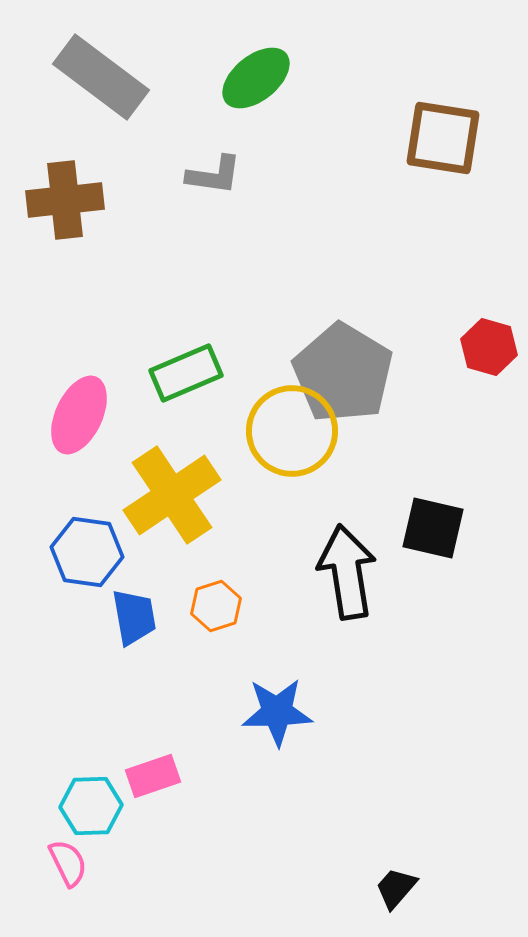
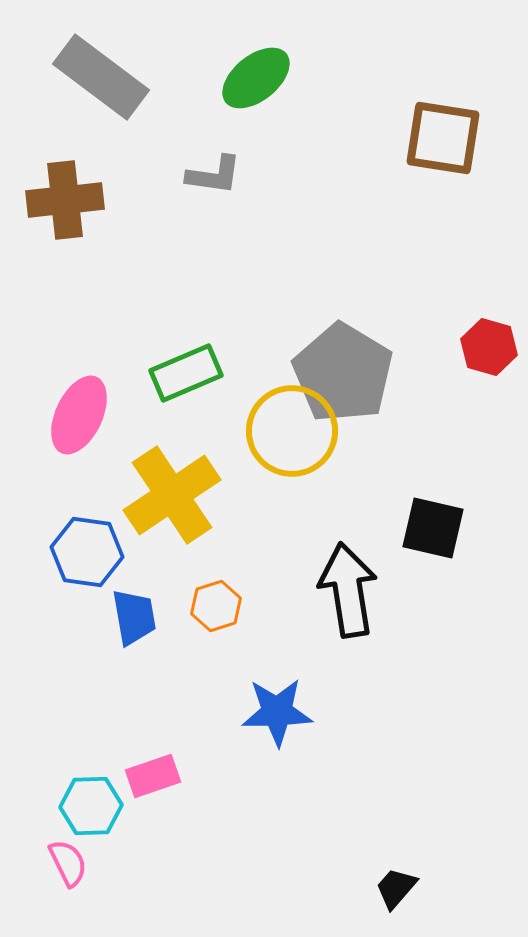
black arrow: moved 1 px right, 18 px down
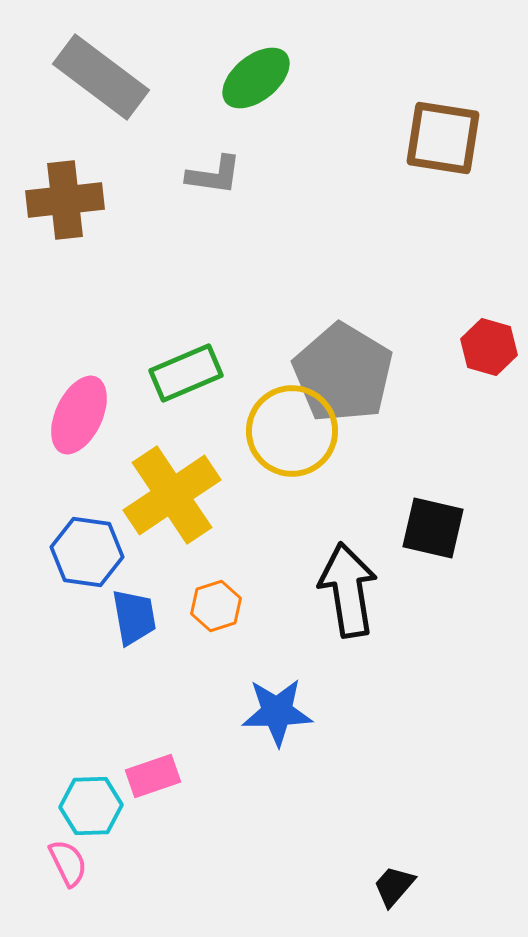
black trapezoid: moved 2 px left, 2 px up
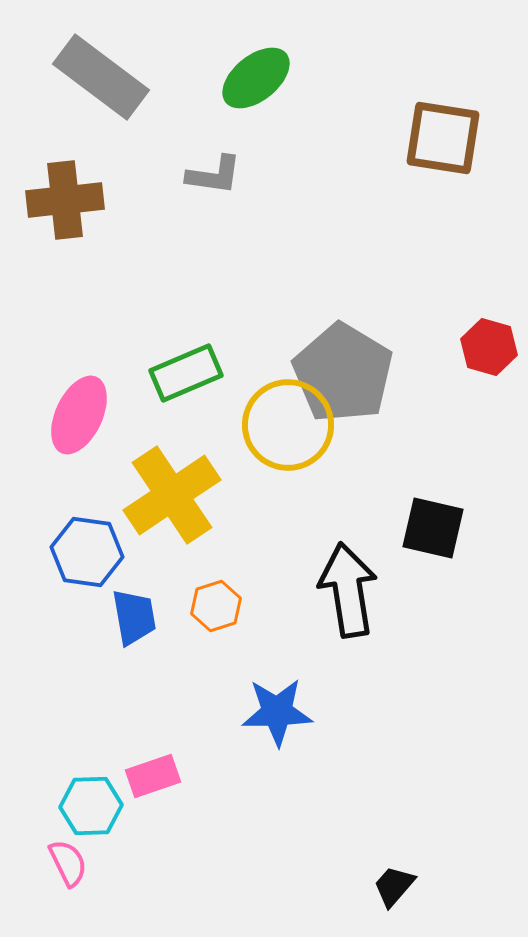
yellow circle: moved 4 px left, 6 px up
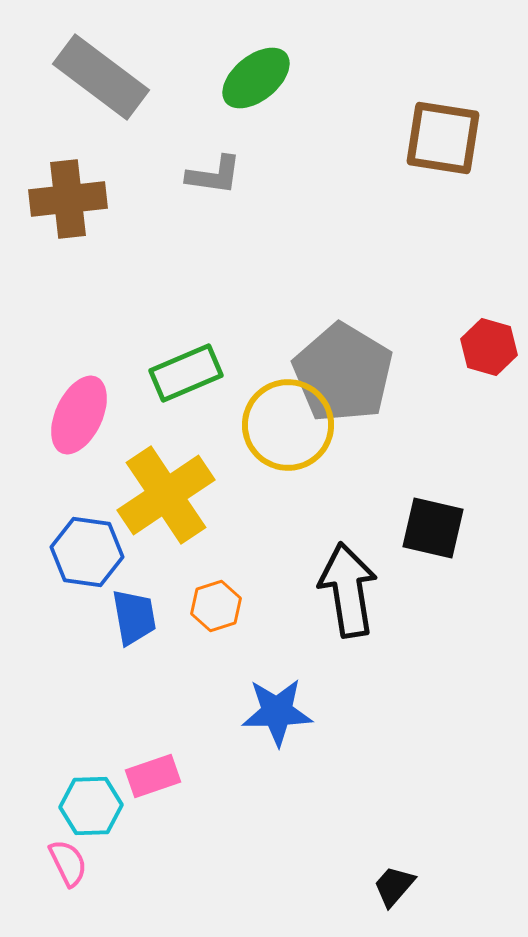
brown cross: moved 3 px right, 1 px up
yellow cross: moved 6 px left
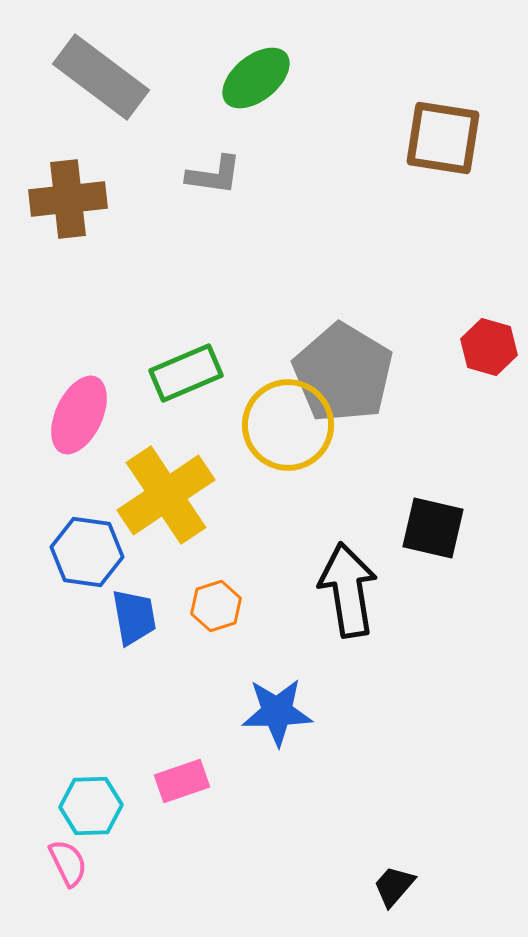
pink rectangle: moved 29 px right, 5 px down
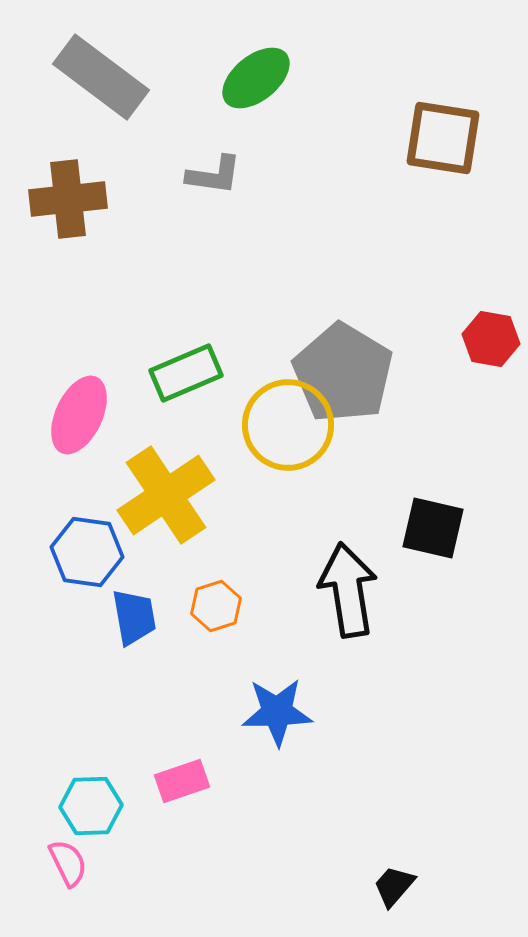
red hexagon: moved 2 px right, 8 px up; rotated 6 degrees counterclockwise
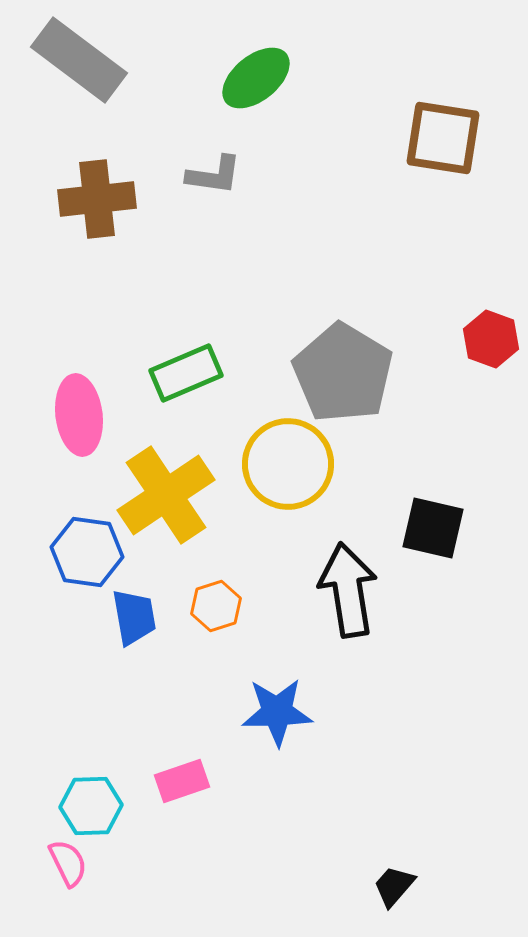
gray rectangle: moved 22 px left, 17 px up
brown cross: moved 29 px right
red hexagon: rotated 10 degrees clockwise
pink ellipse: rotated 32 degrees counterclockwise
yellow circle: moved 39 px down
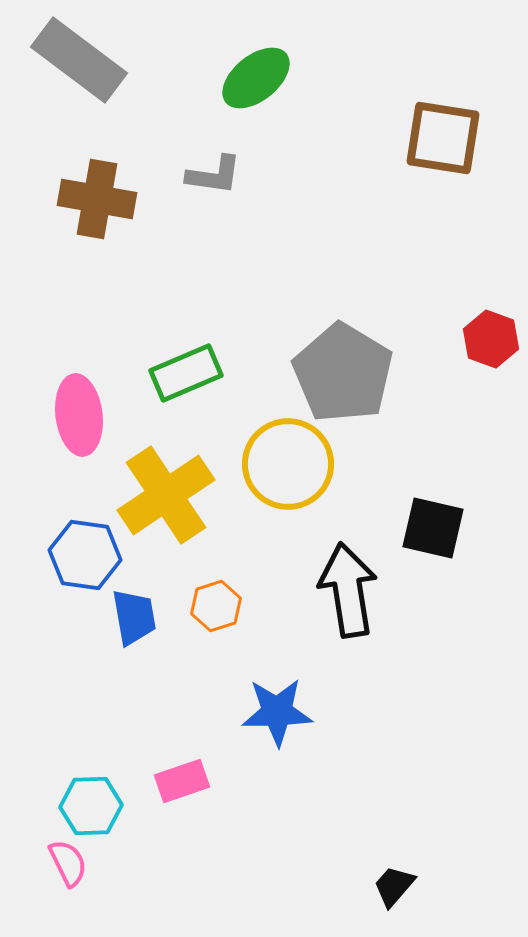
brown cross: rotated 16 degrees clockwise
blue hexagon: moved 2 px left, 3 px down
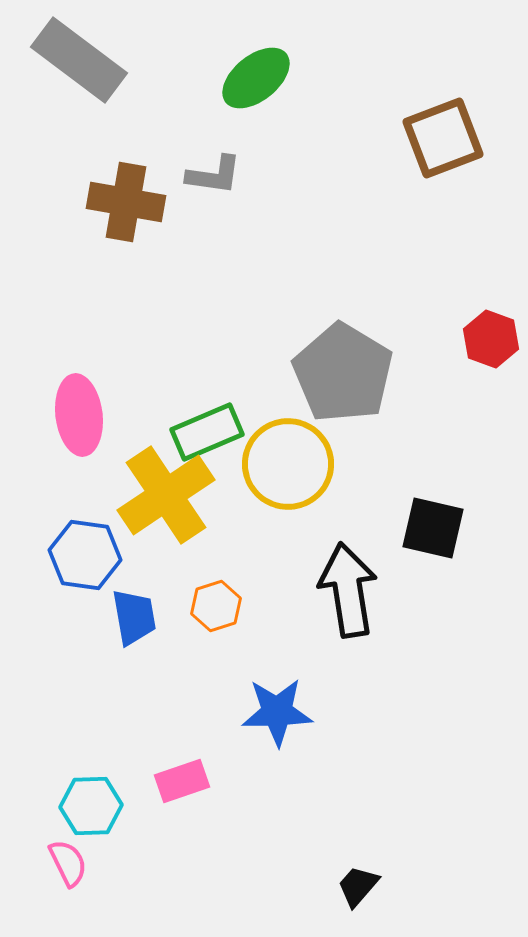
brown square: rotated 30 degrees counterclockwise
brown cross: moved 29 px right, 3 px down
green rectangle: moved 21 px right, 59 px down
black trapezoid: moved 36 px left
